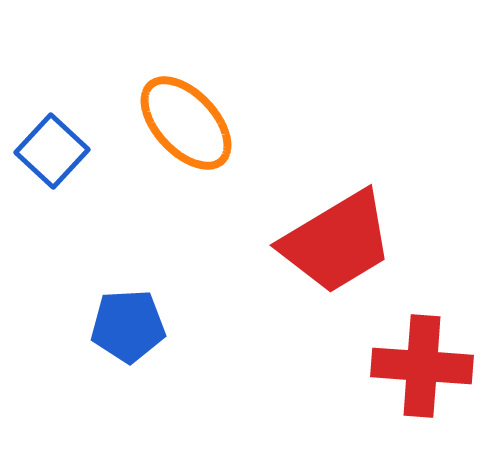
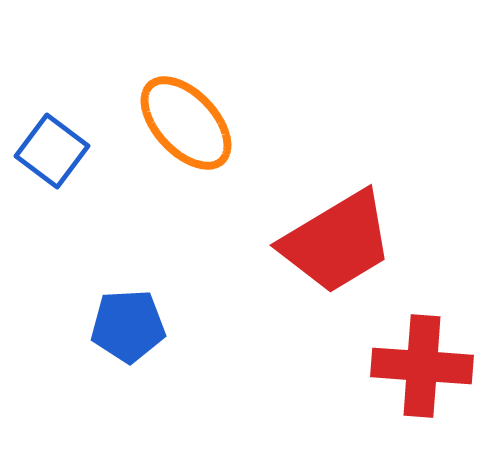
blue square: rotated 6 degrees counterclockwise
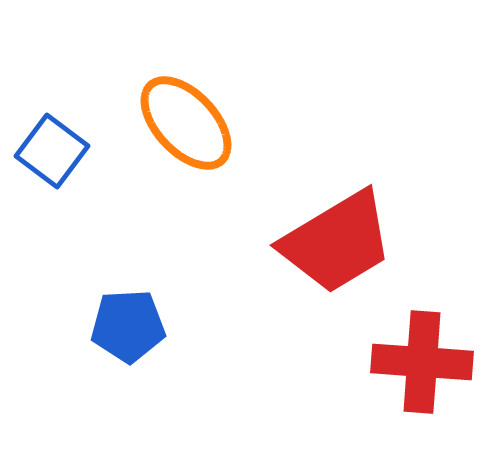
red cross: moved 4 px up
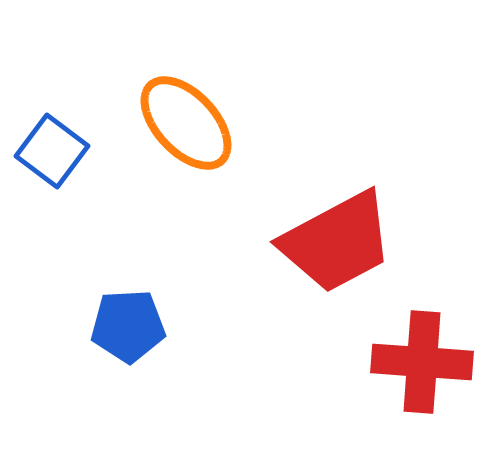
red trapezoid: rotated 3 degrees clockwise
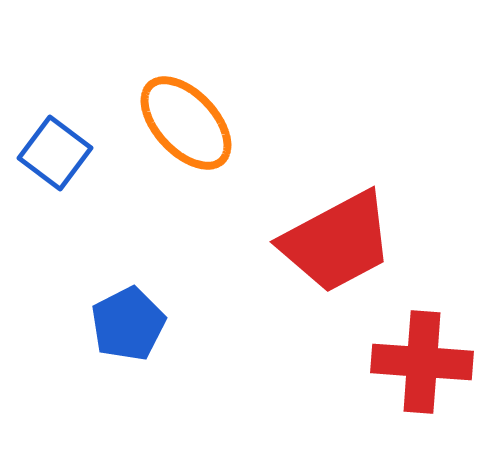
blue square: moved 3 px right, 2 px down
blue pentagon: moved 2 px up; rotated 24 degrees counterclockwise
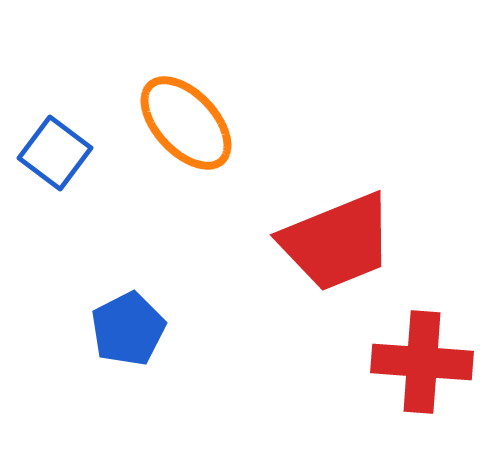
red trapezoid: rotated 6 degrees clockwise
blue pentagon: moved 5 px down
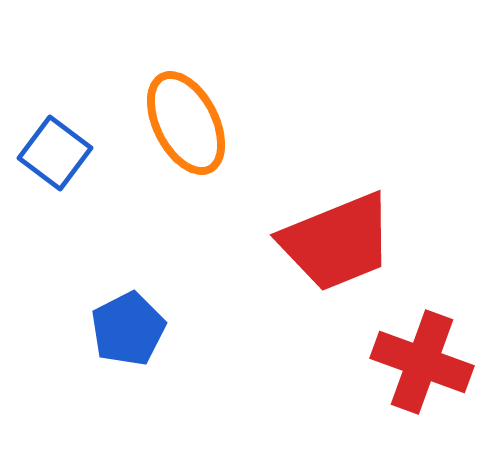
orange ellipse: rotated 16 degrees clockwise
red cross: rotated 16 degrees clockwise
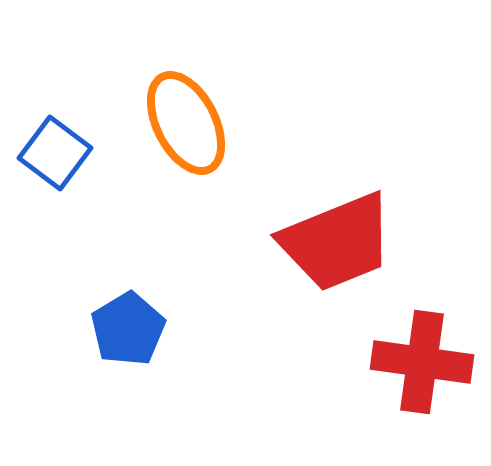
blue pentagon: rotated 4 degrees counterclockwise
red cross: rotated 12 degrees counterclockwise
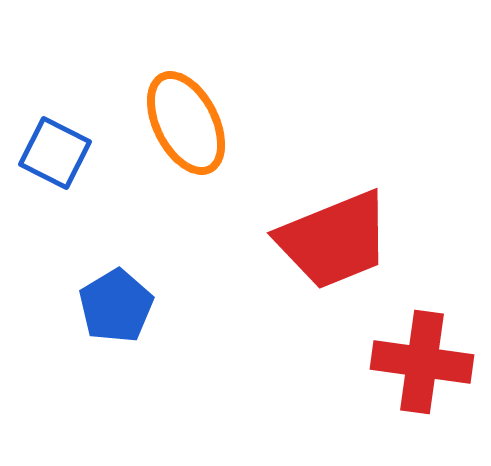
blue square: rotated 10 degrees counterclockwise
red trapezoid: moved 3 px left, 2 px up
blue pentagon: moved 12 px left, 23 px up
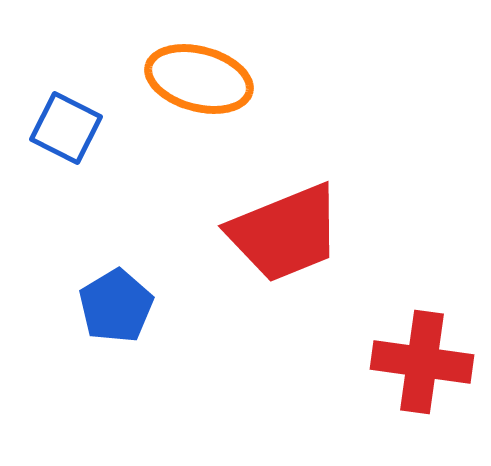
orange ellipse: moved 13 px right, 44 px up; rotated 48 degrees counterclockwise
blue square: moved 11 px right, 25 px up
red trapezoid: moved 49 px left, 7 px up
